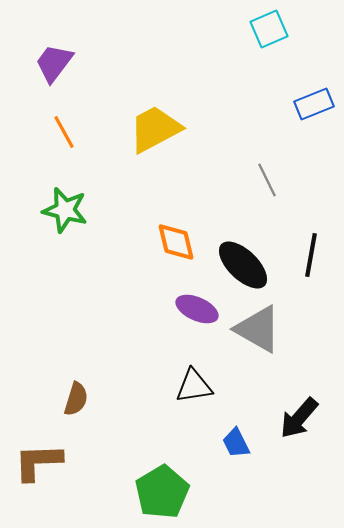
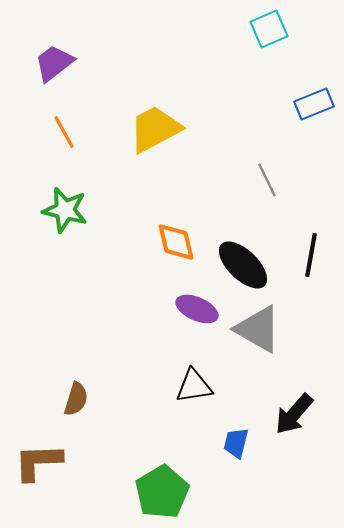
purple trapezoid: rotated 15 degrees clockwise
black arrow: moved 5 px left, 4 px up
blue trapezoid: rotated 40 degrees clockwise
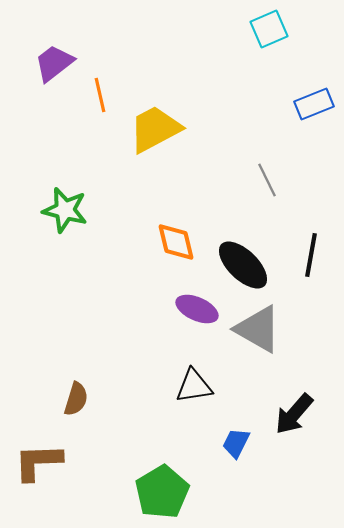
orange line: moved 36 px right, 37 px up; rotated 16 degrees clockwise
blue trapezoid: rotated 12 degrees clockwise
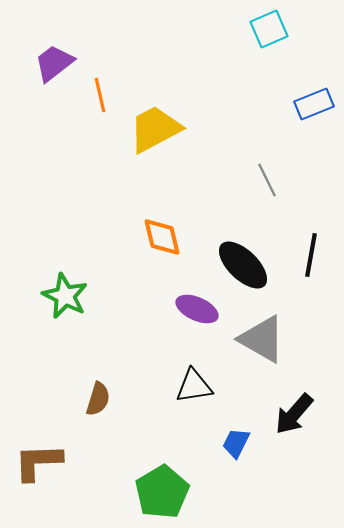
green star: moved 86 px down; rotated 12 degrees clockwise
orange diamond: moved 14 px left, 5 px up
gray triangle: moved 4 px right, 10 px down
brown semicircle: moved 22 px right
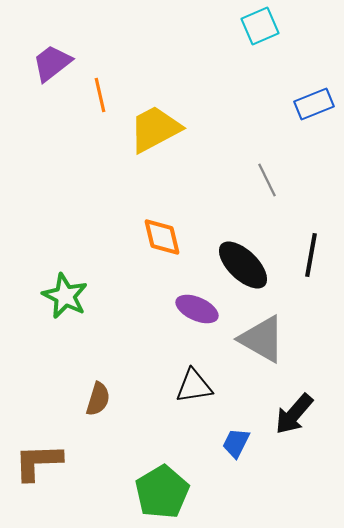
cyan square: moved 9 px left, 3 px up
purple trapezoid: moved 2 px left
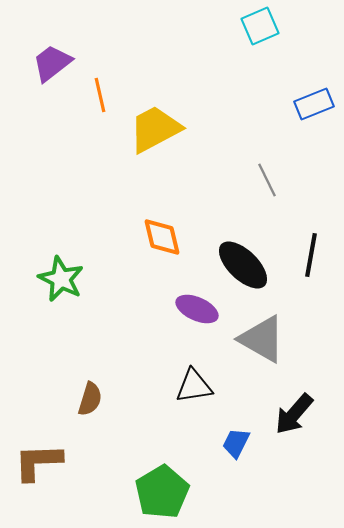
green star: moved 4 px left, 17 px up
brown semicircle: moved 8 px left
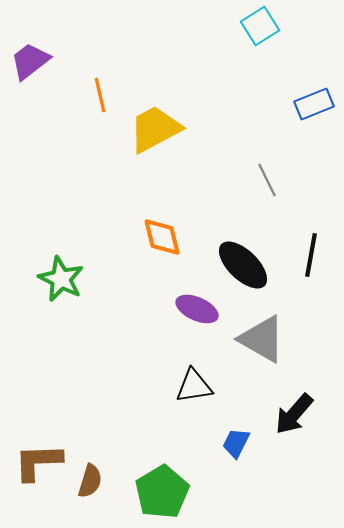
cyan square: rotated 9 degrees counterclockwise
purple trapezoid: moved 22 px left, 2 px up
brown semicircle: moved 82 px down
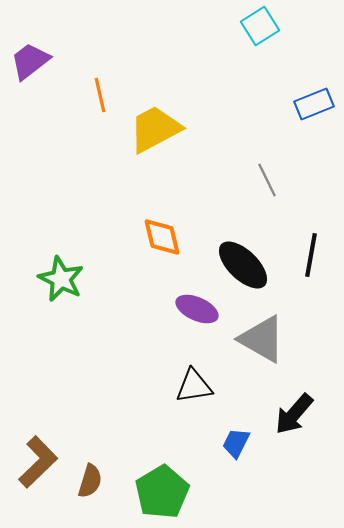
brown L-shape: rotated 138 degrees clockwise
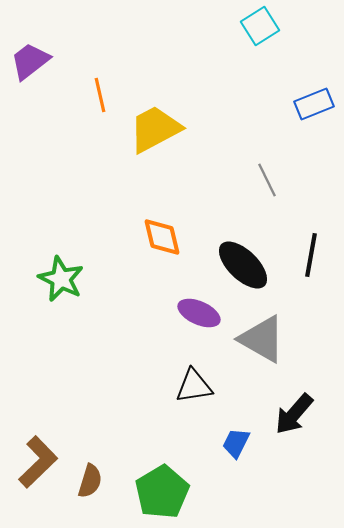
purple ellipse: moved 2 px right, 4 px down
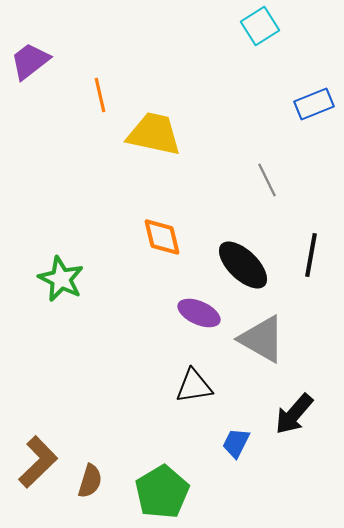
yellow trapezoid: moved 1 px left, 5 px down; rotated 40 degrees clockwise
